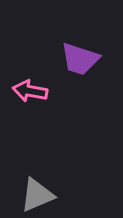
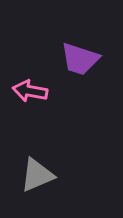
gray triangle: moved 20 px up
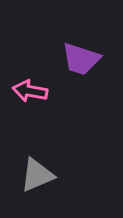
purple trapezoid: moved 1 px right
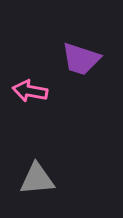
gray triangle: moved 4 px down; rotated 18 degrees clockwise
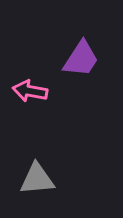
purple trapezoid: rotated 75 degrees counterclockwise
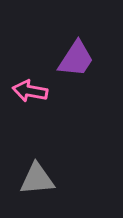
purple trapezoid: moved 5 px left
